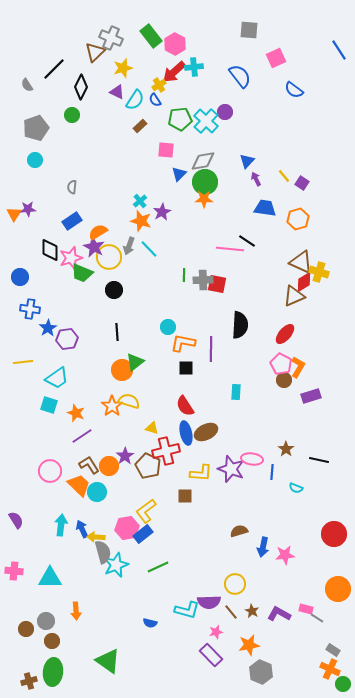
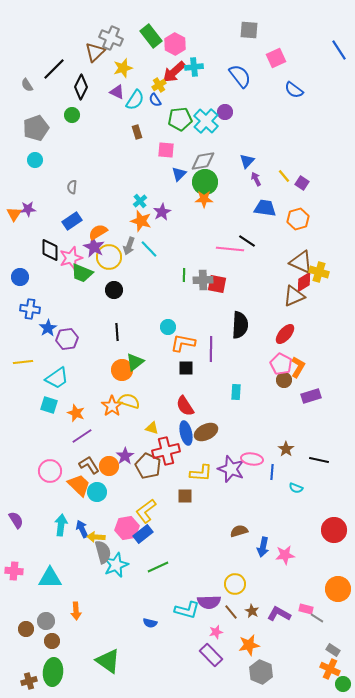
brown rectangle at (140, 126): moved 3 px left, 6 px down; rotated 64 degrees counterclockwise
red circle at (334, 534): moved 4 px up
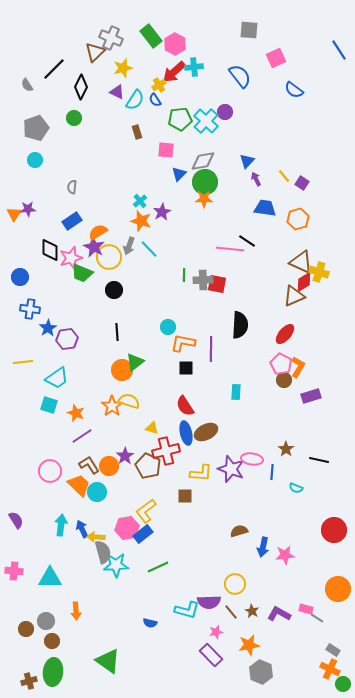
green circle at (72, 115): moved 2 px right, 3 px down
cyan star at (116, 565): rotated 20 degrees clockwise
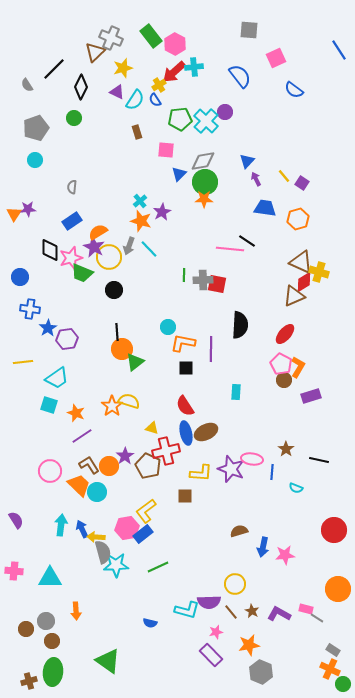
orange circle at (122, 370): moved 21 px up
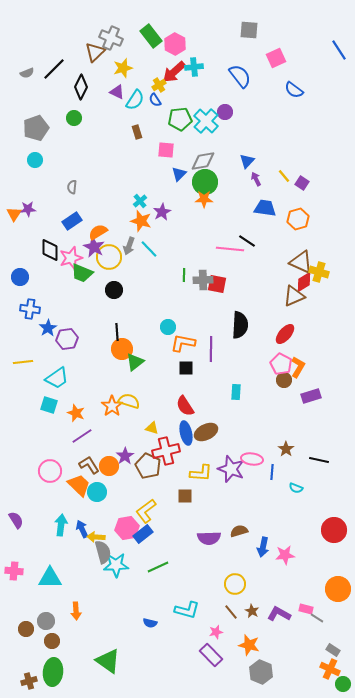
gray semicircle at (27, 85): moved 12 px up; rotated 80 degrees counterclockwise
purple semicircle at (209, 602): moved 64 px up
orange star at (249, 645): rotated 25 degrees clockwise
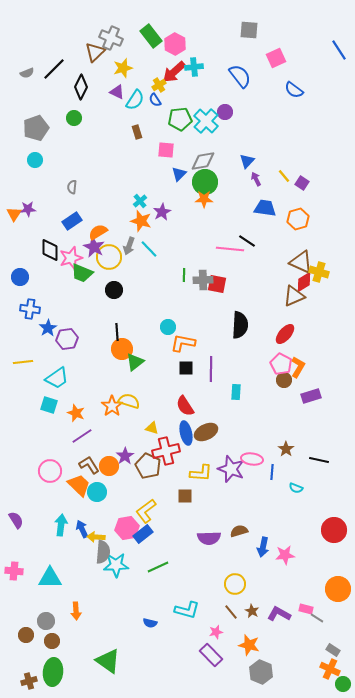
purple line at (211, 349): moved 20 px down
gray semicircle at (103, 552): rotated 20 degrees clockwise
brown circle at (26, 629): moved 6 px down
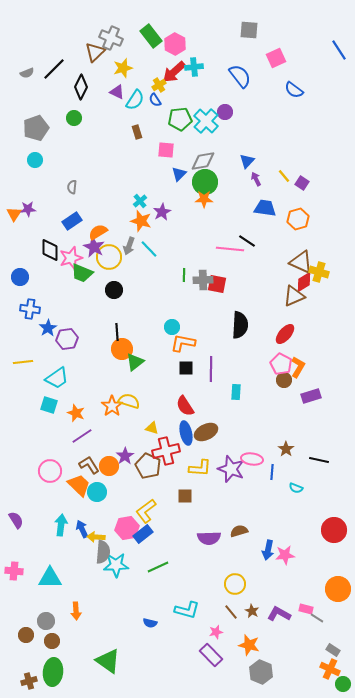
cyan circle at (168, 327): moved 4 px right
yellow L-shape at (201, 473): moved 1 px left, 5 px up
blue arrow at (263, 547): moved 5 px right, 3 px down
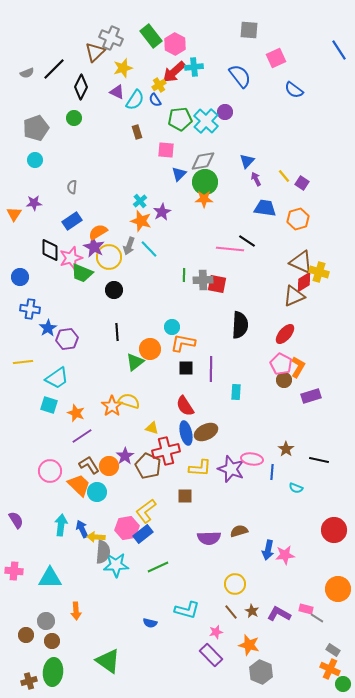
purple star at (28, 209): moved 6 px right, 6 px up
orange circle at (122, 349): moved 28 px right
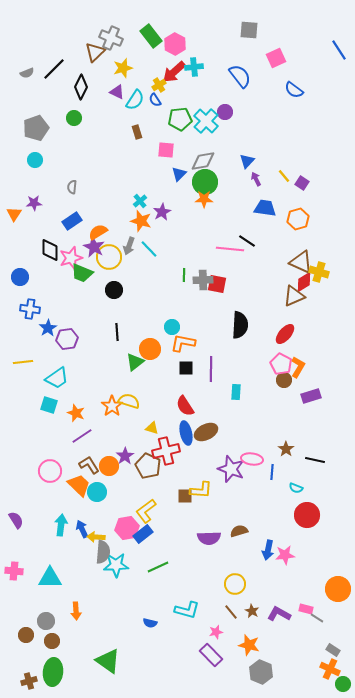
black line at (319, 460): moved 4 px left
yellow L-shape at (200, 468): moved 1 px right, 22 px down
red circle at (334, 530): moved 27 px left, 15 px up
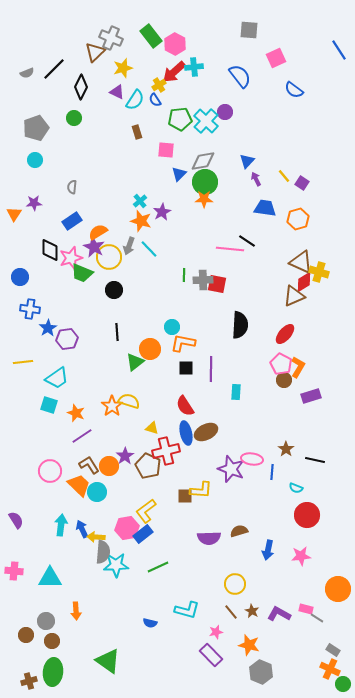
pink star at (285, 555): moved 16 px right, 1 px down
